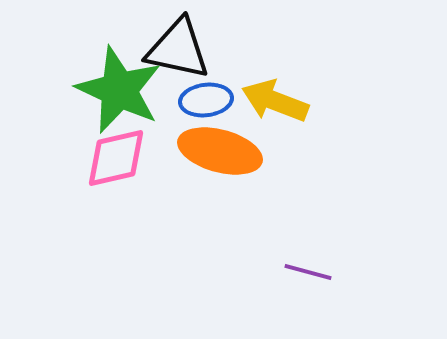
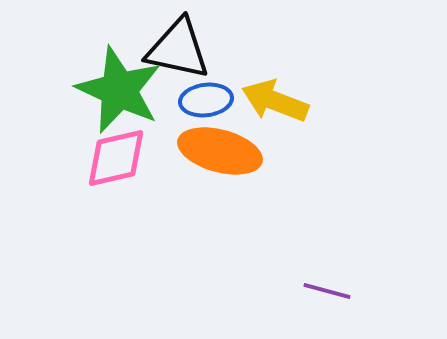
purple line: moved 19 px right, 19 px down
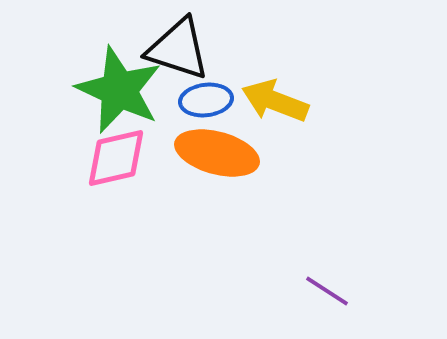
black triangle: rotated 6 degrees clockwise
orange ellipse: moved 3 px left, 2 px down
purple line: rotated 18 degrees clockwise
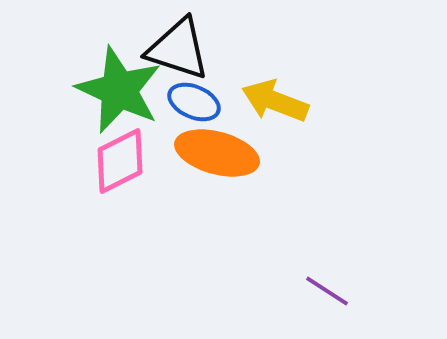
blue ellipse: moved 12 px left, 2 px down; rotated 30 degrees clockwise
pink diamond: moved 4 px right, 3 px down; rotated 14 degrees counterclockwise
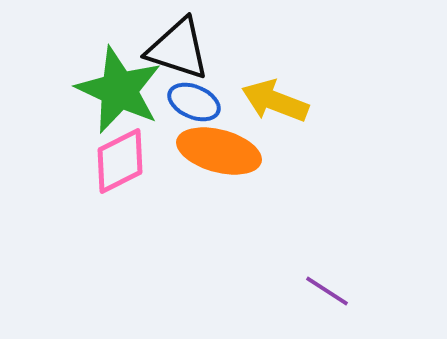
orange ellipse: moved 2 px right, 2 px up
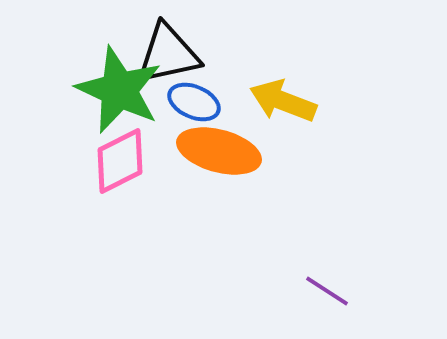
black triangle: moved 10 px left, 5 px down; rotated 30 degrees counterclockwise
yellow arrow: moved 8 px right
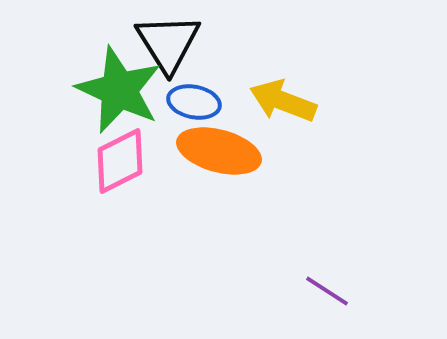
black triangle: moved 11 px up; rotated 50 degrees counterclockwise
blue ellipse: rotated 12 degrees counterclockwise
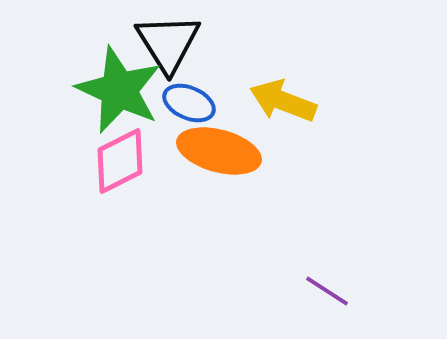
blue ellipse: moved 5 px left, 1 px down; rotated 12 degrees clockwise
